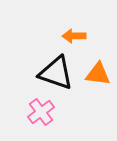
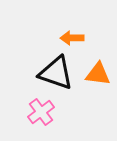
orange arrow: moved 2 px left, 2 px down
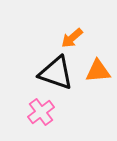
orange arrow: rotated 40 degrees counterclockwise
orange triangle: moved 3 px up; rotated 12 degrees counterclockwise
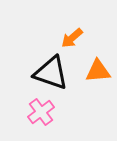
black triangle: moved 5 px left
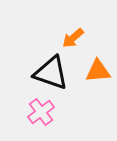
orange arrow: moved 1 px right
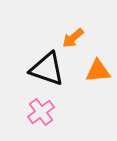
black triangle: moved 4 px left, 4 px up
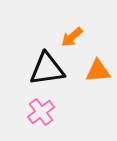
orange arrow: moved 1 px left, 1 px up
black triangle: rotated 27 degrees counterclockwise
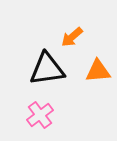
pink cross: moved 1 px left, 3 px down
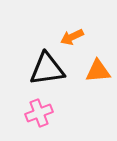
orange arrow: rotated 15 degrees clockwise
pink cross: moved 1 px left, 2 px up; rotated 16 degrees clockwise
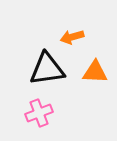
orange arrow: rotated 10 degrees clockwise
orange triangle: moved 3 px left, 1 px down; rotated 8 degrees clockwise
